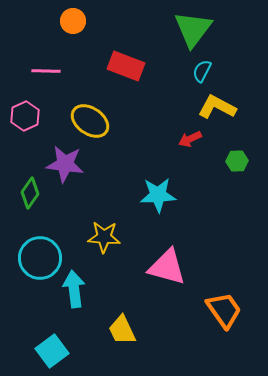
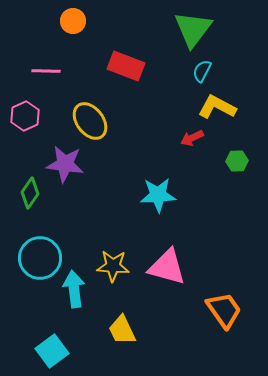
yellow ellipse: rotated 18 degrees clockwise
red arrow: moved 2 px right, 1 px up
yellow star: moved 9 px right, 29 px down
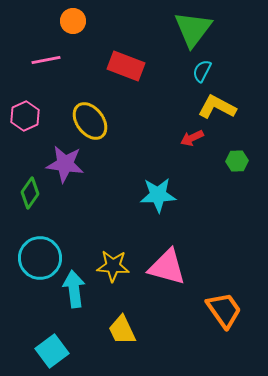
pink line: moved 11 px up; rotated 12 degrees counterclockwise
